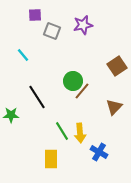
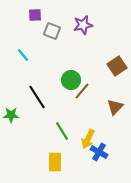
green circle: moved 2 px left, 1 px up
brown triangle: moved 1 px right
yellow arrow: moved 8 px right, 6 px down; rotated 30 degrees clockwise
yellow rectangle: moved 4 px right, 3 px down
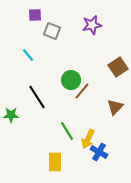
purple star: moved 9 px right
cyan line: moved 5 px right
brown square: moved 1 px right, 1 px down
green line: moved 5 px right
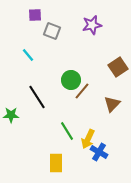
brown triangle: moved 3 px left, 3 px up
yellow rectangle: moved 1 px right, 1 px down
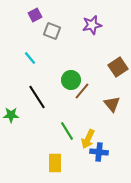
purple square: rotated 24 degrees counterclockwise
cyan line: moved 2 px right, 3 px down
brown triangle: rotated 24 degrees counterclockwise
blue cross: rotated 24 degrees counterclockwise
yellow rectangle: moved 1 px left
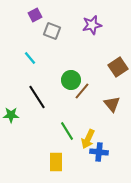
yellow rectangle: moved 1 px right, 1 px up
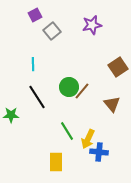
gray square: rotated 30 degrees clockwise
cyan line: moved 3 px right, 6 px down; rotated 40 degrees clockwise
green circle: moved 2 px left, 7 px down
